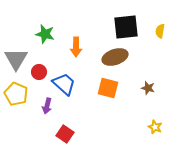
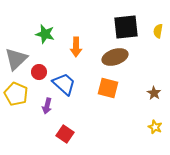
yellow semicircle: moved 2 px left
gray triangle: rotated 15 degrees clockwise
brown star: moved 6 px right, 5 px down; rotated 16 degrees clockwise
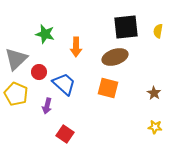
yellow star: rotated 16 degrees counterclockwise
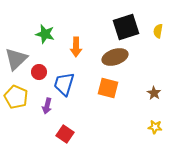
black square: rotated 12 degrees counterclockwise
blue trapezoid: rotated 115 degrees counterclockwise
yellow pentagon: moved 3 px down
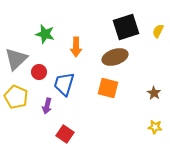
yellow semicircle: rotated 16 degrees clockwise
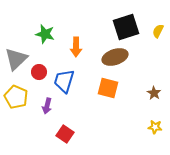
blue trapezoid: moved 3 px up
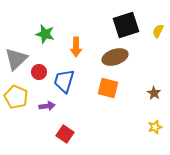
black square: moved 2 px up
purple arrow: rotated 112 degrees counterclockwise
yellow star: rotated 24 degrees counterclockwise
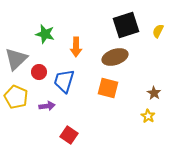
yellow star: moved 7 px left, 11 px up; rotated 24 degrees counterclockwise
red square: moved 4 px right, 1 px down
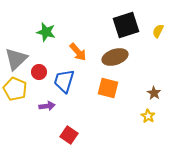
green star: moved 1 px right, 2 px up
orange arrow: moved 2 px right, 5 px down; rotated 42 degrees counterclockwise
yellow pentagon: moved 1 px left, 8 px up
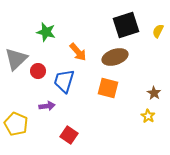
red circle: moved 1 px left, 1 px up
yellow pentagon: moved 1 px right, 35 px down
